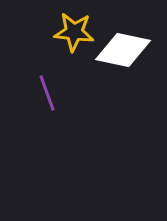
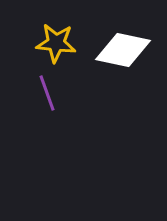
yellow star: moved 18 px left, 11 px down
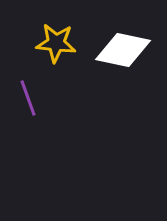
purple line: moved 19 px left, 5 px down
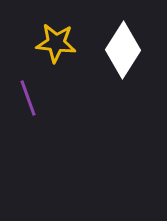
white diamond: rotated 70 degrees counterclockwise
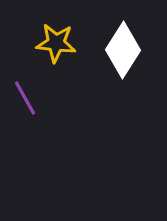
purple line: moved 3 px left; rotated 9 degrees counterclockwise
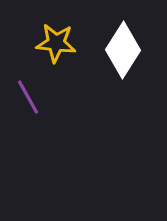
purple line: moved 3 px right, 1 px up
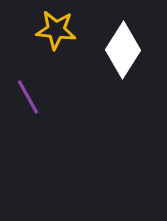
yellow star: moved 13 px up
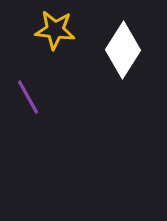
yellow star: moved 1 px left
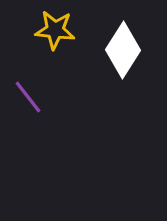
purple line: rotated 9 degrees counterclockwise
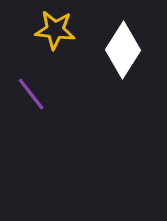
purple line: moved 3 px right, 3 px up
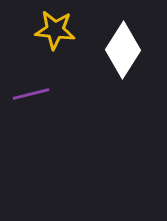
purple line: rotated 66 degrees counterclockwise
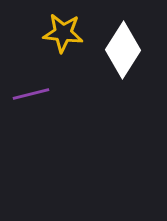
yellow star: moved 8 px right, 3 px down
